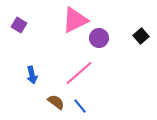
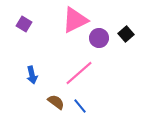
purple square: moved 5 px right, 1 px up
black square: moved 15 px left, 2 px up
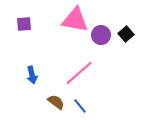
pink triangle: rotated 36 degrees clockwise
purple square: rotated 35 degrees counterclockwise
purple circle: moved 2 px right, 3 px up
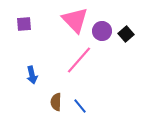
pink triangle: rotated 36 degrees clockwise
purple circle: moved 1 px right, 4 px up
pink line: moved 13 px up; rotated 8 degrees counterclockwise
brown semicircle: rotated 126 degrees counterclockwise
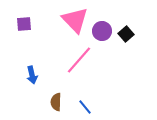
blue line: moved 5 px right, 1 px down
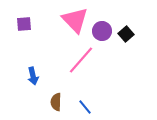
pink line: moved 2 px right
blue arrow: moved 1 px right, 1 px down
